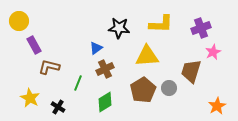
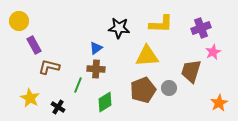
brown cross: moved 9 px left; rotated 30 degrees clockwise
green line: moved 2 px down
brown pentagon: rotated 10 degrees clockwise
orange star: moved 2 px right, 3 px up
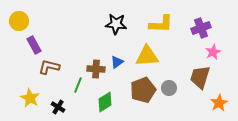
black star: moved 3 px left, 4 px up
blue triangle: moved 21 px right, 14 px down
brown trapezoid: moved 9 px right, 6 px down
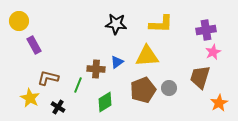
purple cross: moved 5 px right, 2 px down; rotated 12 degrees clockwise
brown L-shape: moved 1 px left, 11 px down
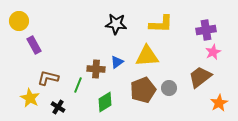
brown trapezoid: rotated 35 degrees clockwise
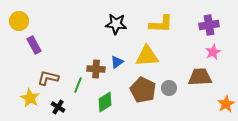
purple cross: moved 3 px right, 5 px up
brown trapezoid: rotated 35 degrees clockwise
brown pentagon: rotated 25 degrees counterclockwise
orange star: moved 7 px right, 1 px down
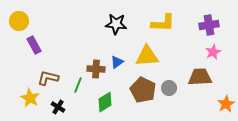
yellow L-shape: moved 2 px right, 1 px up
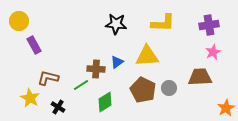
green line: moved 3 px right; rotated 35 degrees clockwise
orange star: moved 4 px down
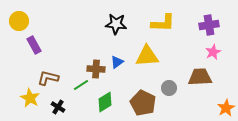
brown pentagon: moved 13 px down
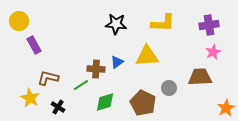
green diamond: rotated 15 degrees clockwise
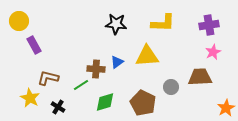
gray circle: moved 2 px right, 1 px up
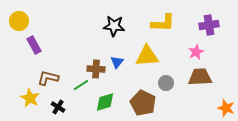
black star: moved 2 px left, 2 px down
pink star: moved 17 px left
blue triangle: rotated 16 degrees counterclockwise
gray circle: moved 5 px left, 4 px up
orange star: rotated 24 degrees counterclockwise
